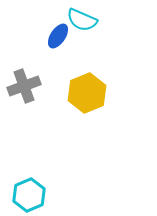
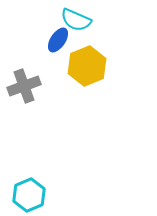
cyan semicircle: moved 6 px left
blue ellipse: moved 4 px down
yellow hexagon: moved 27 px up
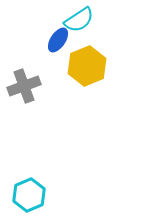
cyan semicircle: moved 3 px right; rotated 56 degrees counterclockwise
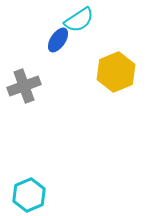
yellow hexagon: moved 29 px right, 6 px down
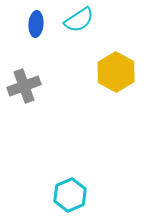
blue ellipse: moved 22 px left, 16 px up; rotated 30 degrees counterclockwise
yellow hexagon: rotated 9 degrees counterclockwise
cyan hexagon: moved 41 px right
